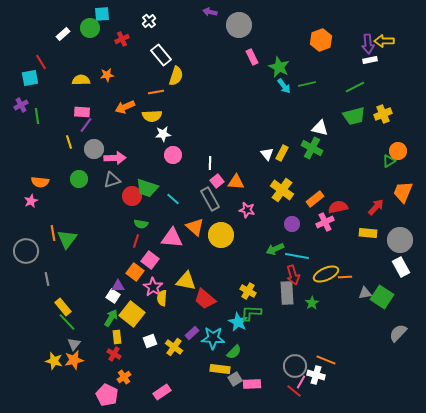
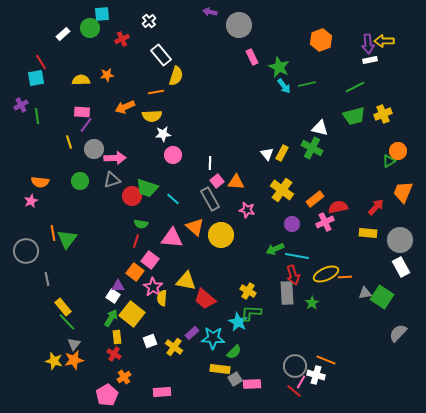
cyan square at (30, 78): moved 6 px right
green circle at (79, 179): moved 1 px right, 2 px down
pink rectangle at (162, 392): rotated 30 degrees clockwise
pink pentagon at (107, 395): rotated 15 degrees clockwise
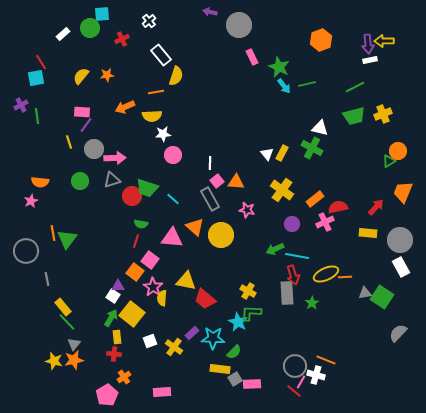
yellow semicircle at (81, 80): moved 4 px up; rotated 48 degrees counterclockwise
red cross at (114, 354): rotated 24 degrees counterclockwise
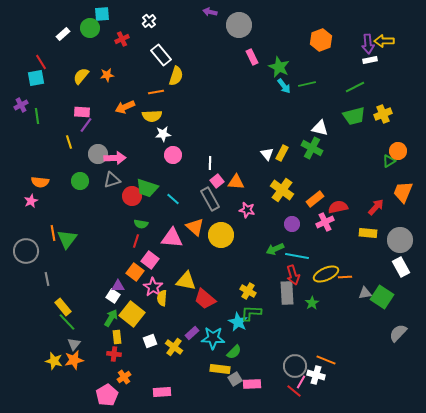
gray circle at (94, 149): moved 4 px right, 5 px down
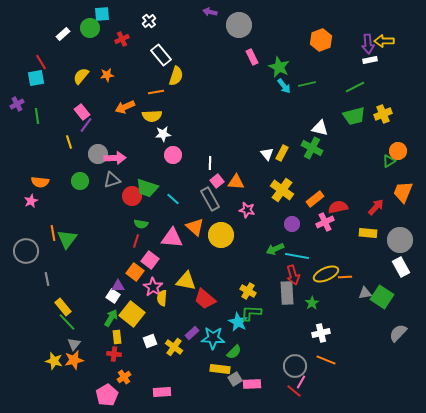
purple cross at (21, 105): moved 4 px left, 1 px up
pink rectangle at (82, 112): rotated 49 degrees clockwise
white cross at (316, 375): moved 5 px right, 42 px up; rotated 30 degrees counterclockwise
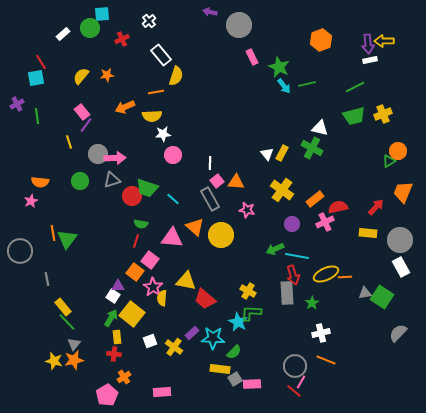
gray circle at (26, 251): moved 6 px left
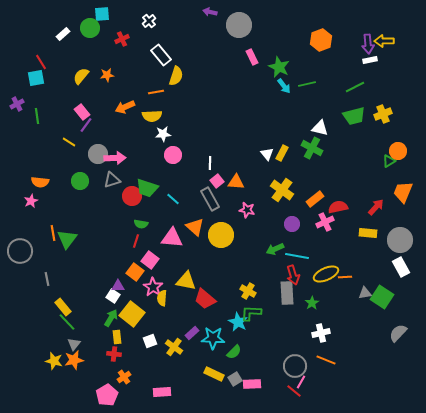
yellow line at (69, 142): rotated 40 degrees counterclockwise
yellow rectangle at (220, 369): moved 6 px left, 5 px down; rotated 18 degrees clockwise
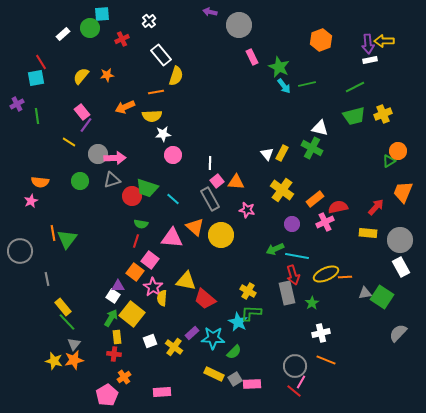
gray rectangle at (287, 293): rotated 10 degrees counterclockwise
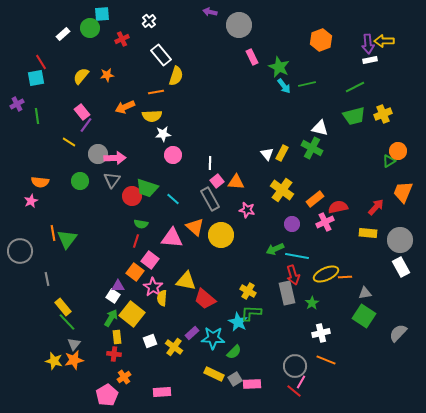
gray triangle at (112, 180): rotated 36 degrees counterclockwise
green square at (382, 297): moved 18 px left, 19 px down
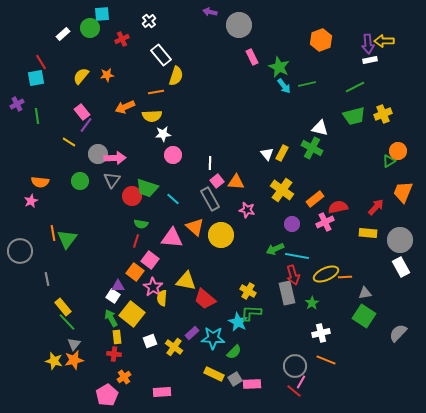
green arrow at (111, 318): rotated 60 degrees counterclockwise
